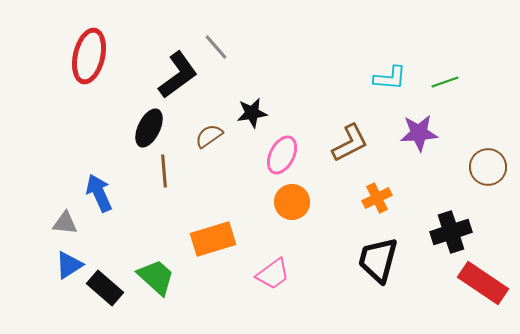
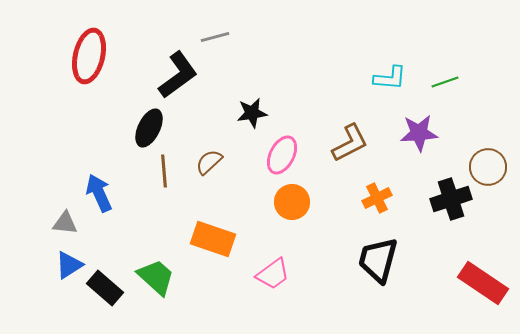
gray line: moved 1 px left, 10 px up; rotated 64 degrees counterclockwise
brown semicircle: moved 26 px down; rotated 8 degrees counterclockwise
black cross: moved 33 px up
orange rectangle: rotated 36 degrees clockwise
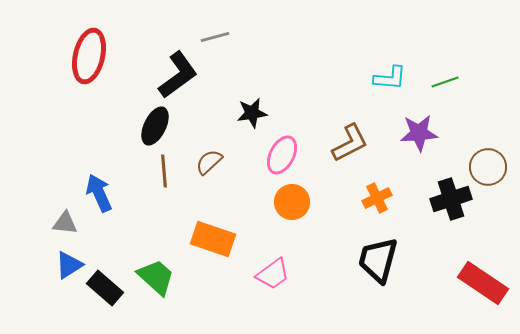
black ellipse: moved 6 px right, 2 px up
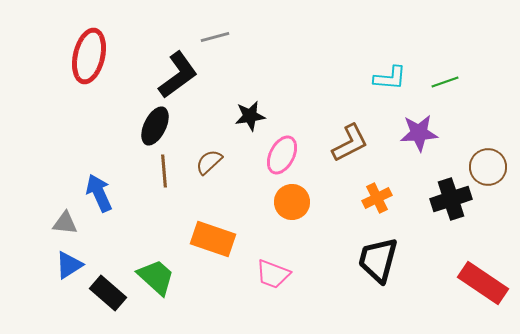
black star: moved 2 px left, 3 px down
pink trapezoid: rotated 57 degrees clockwise
black rectangle: moved 3 px right, 5 px down
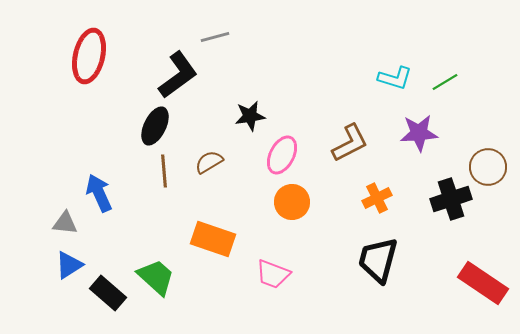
cyan L-shape: moved 5 px right; rotated 12 degrees clockwise
green line: rotated 12 degrees counterclockwise
brown semicircle: rotated 12 degrees clockwise
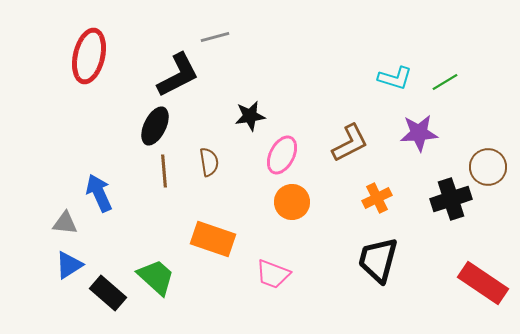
black L-shape: rotated 9 degrees clockwise
brown semicircle: rotated 112 degrees clockwise
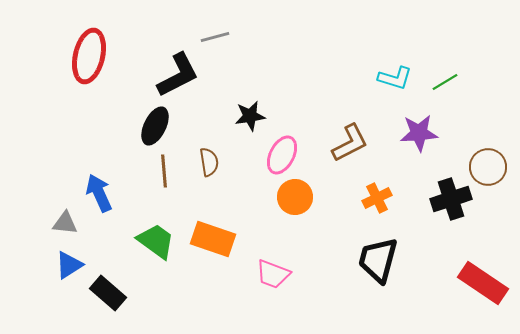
orange circle: moved 3 px right, 5 px up
green trapezoid: moved 36 px up; rotated 6 degrees counterclockwise
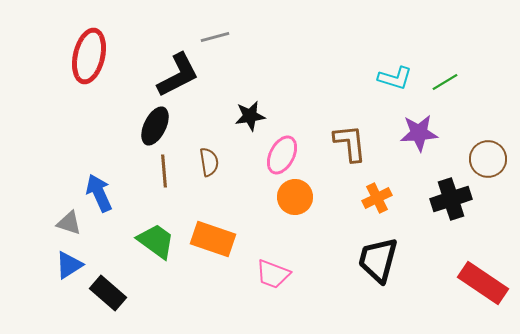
brown L-shape: rotated 69 degrees counterclockwise
brown circle: moved 8 px up
gray triangle: moved 4 px right; rotated 12 degrees clockwise
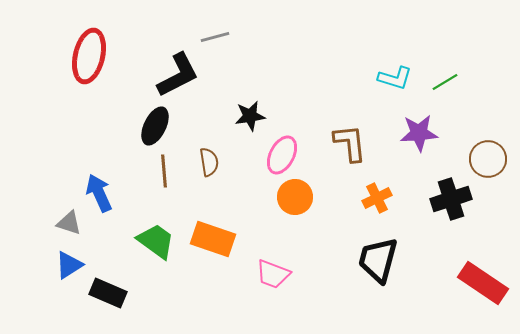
black rectangle: rotated 18 degrees counterclockwise
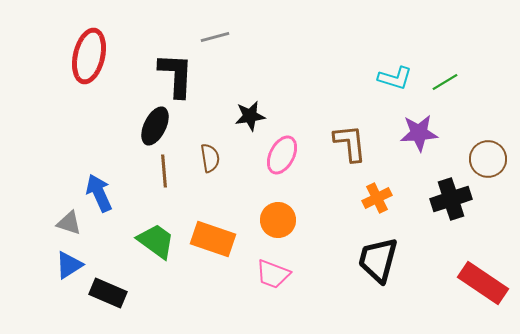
black L-shape: moved 2 px left; rotated 60 degrees counterclockwise
brown semicircle: moved 1 px right, 4 px up
orange circle: moved 17 px left, 23 px down
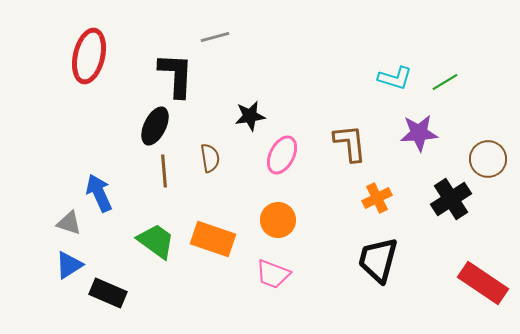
black cross: rotated 15 degrees counterclockwise
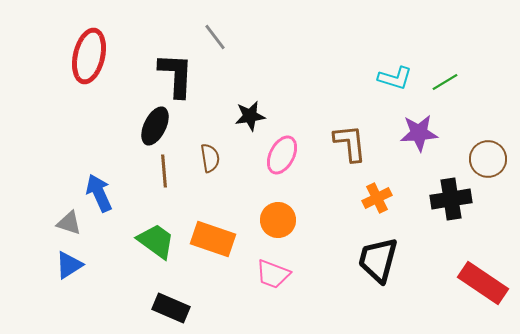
gray line: rotated 68 degrees clockwise
black cross: rotated 24 degrees clockwise
black rectangle: moved 63 px right, 15 px down
